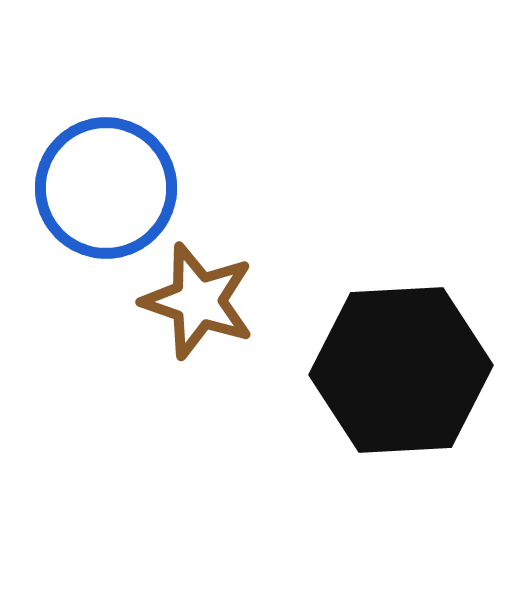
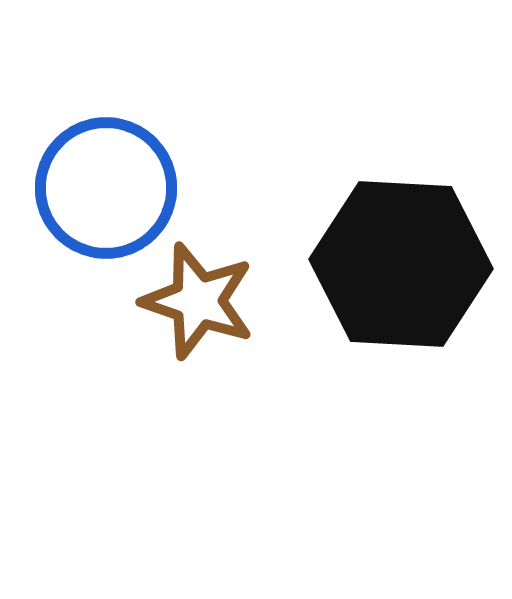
black hexagon: moved 106 px up; rotated 6 degrees clockwise
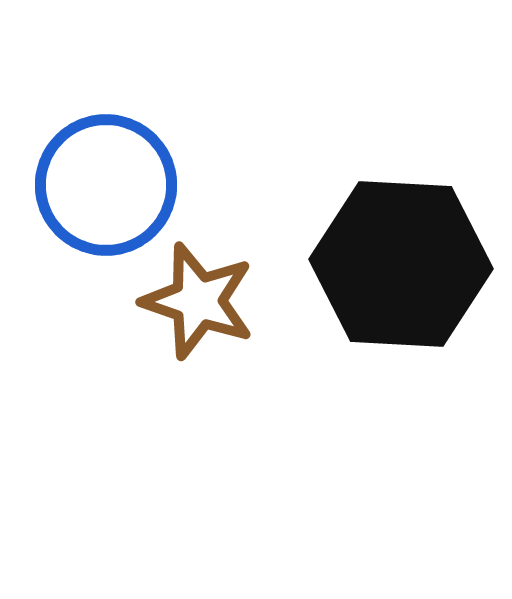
blue circle: moved 3 px up
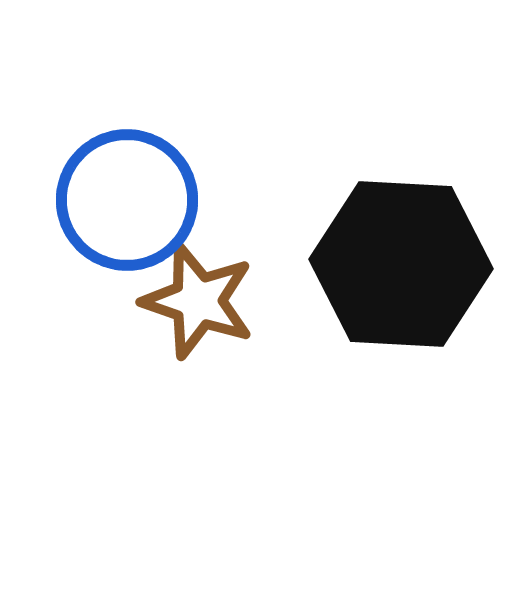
blue circle: moved 21 px right, 15 px down
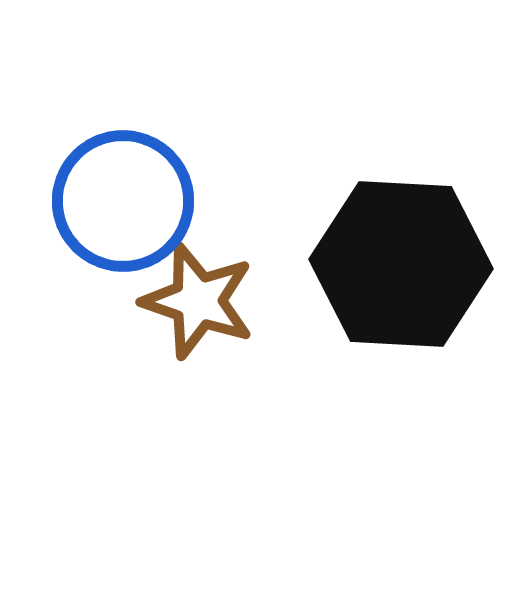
blue circle: moved 4 px left, 1 px down
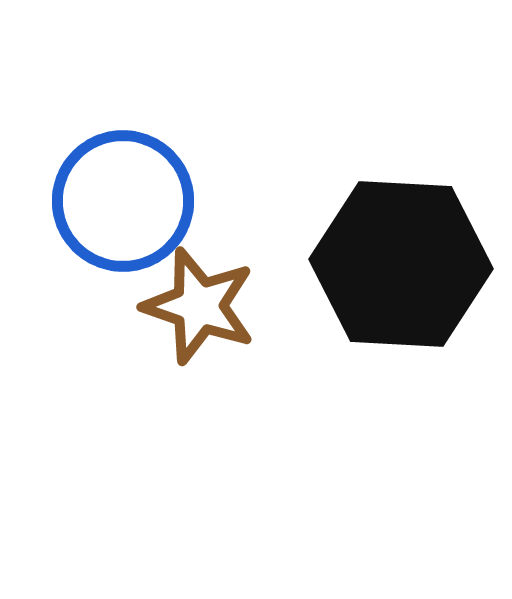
brown star: moved 1 px right, 5 px down
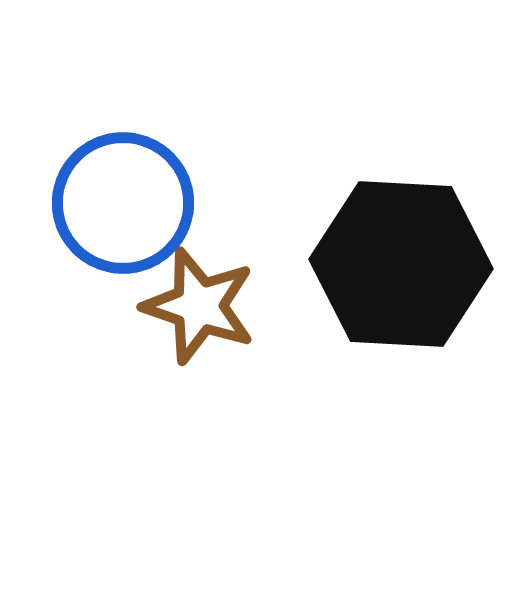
blue circle: moved 2 px down
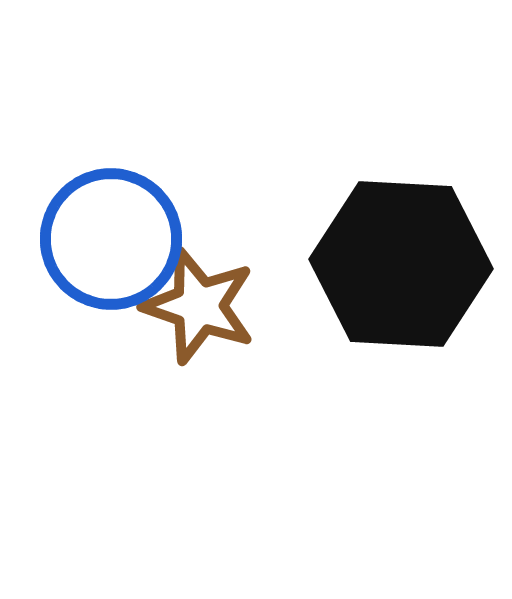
blue circle: moved 12 px left, 36 px down
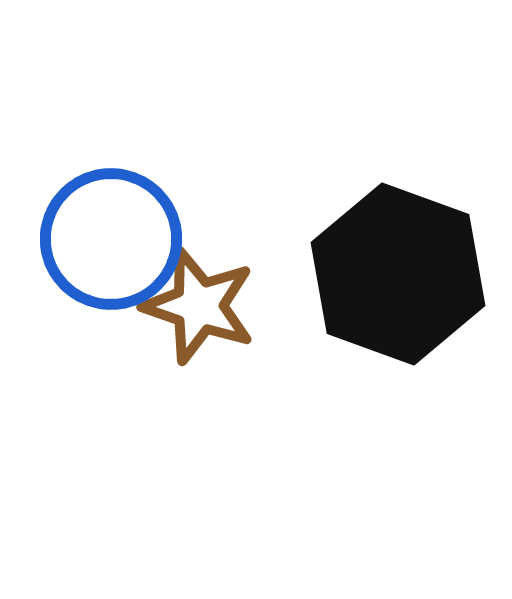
black hexagon: moved 3 px left, 10 px down; rotated 17 degrees clockwise
